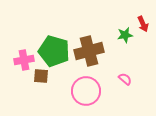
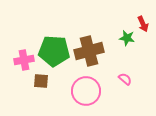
green star: moved 2 px right, 3 px down; rotated 21 degrees clockwise
green pentagon: rotated 12 degrees counterclockwise
brown square: moved 5 px down
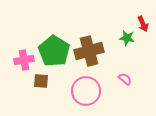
green pentagon: rotated 28 degrees clockwise
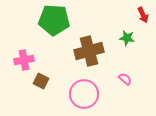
red arrow: moved 9 px up
green pentagon: moved 31 px up; rotated 28 degrees counterclockwise
brown square: rotated 21 degrees clockwise
pink circle: moved 2 px left, 3 px down
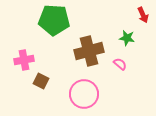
pink semicircle: moved 5 px left, 15 px up
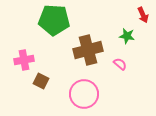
green star: moved 2 px up
brown cross: moved 1 px left, 1 px up
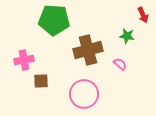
brown square: rotated 28 degrees counterclockwise
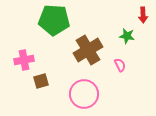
red arrow: rotated 21 degrees clockwise
brown cross: rotated 16 degrees counterclockwise
pink semicircle: moved 1 px down; rotated 24 degrees clockwise
brown square: rotated 14 degrees counterclockwise
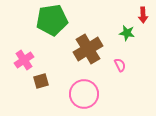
green pentagon: moved 2 px left; rotated 12 degrees counterclockwise
green star: moved 3 px up
brown cross: moved 1 px up
pink cross: rotated 24 degrees counterclockwise
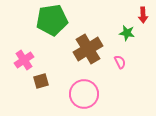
pink semicircle: moved 3 px up
